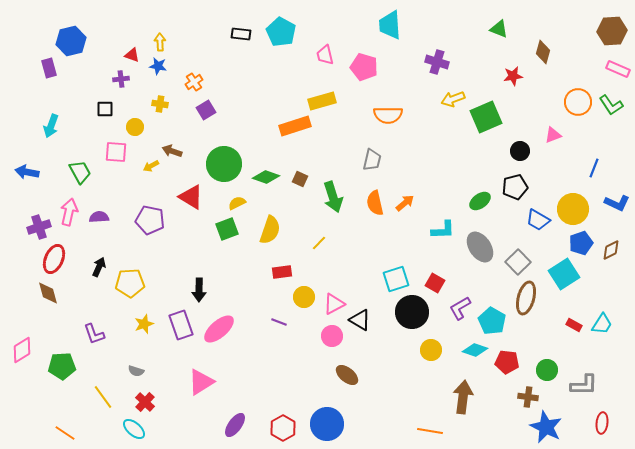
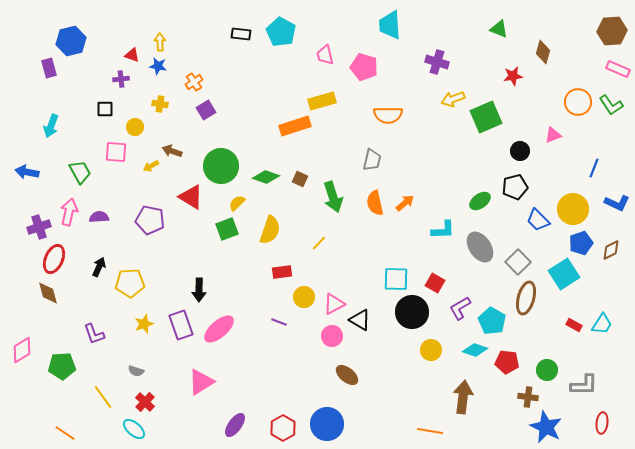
green circle at (224, 164): moved 3 px left, 2 px down
yellow semicircle at (237, 203): rotated 18 degrees counterclockwise
blue trapezoid at (538, 220): rotated 15 degrees clockwise
cyan square at (396, 279): rotated 20 degrees clockwise
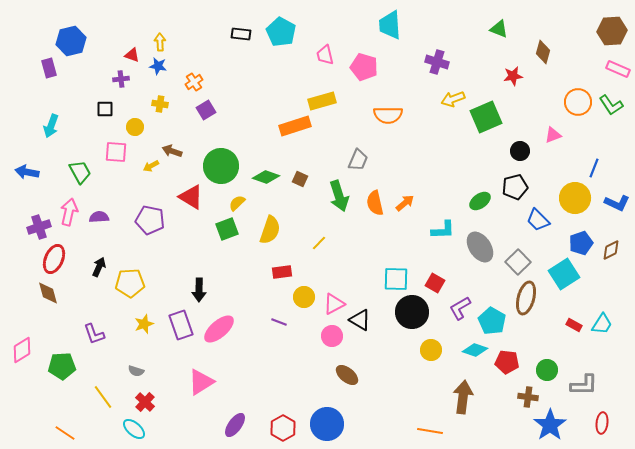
gray trapezoid at (372, 160): moved 14 px left; rotated 10 degrees clockwise
green arrow at (333, 197): moved 6 px right, 1 px up
yellow circle at (573, 209): moved 2 px right, 11 px up
blue star at (546, 427): moved 4 px right, 2 px up; rotated 12 degrees clockwise
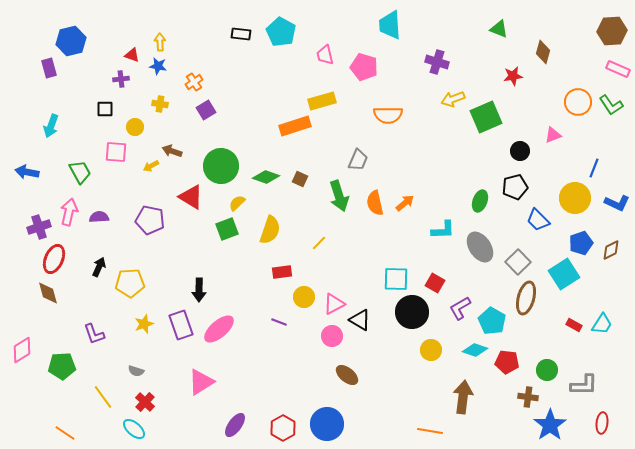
green ellipse at (480, 201): rotated 35 degrees counterclockwise
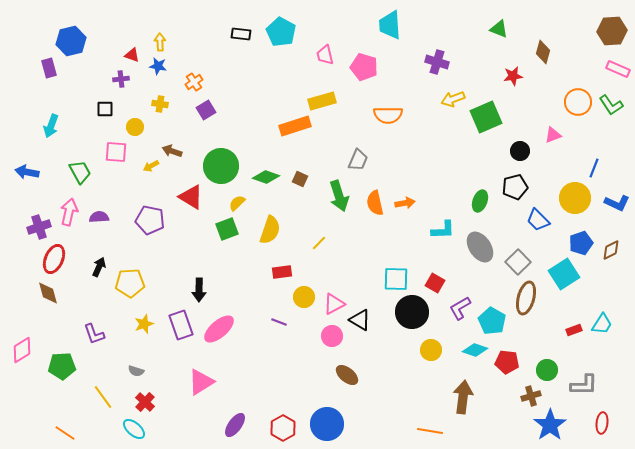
orange arrow at (405, 203): rotated 30 degrees clockwise
red rectangle at (574, 325): moved 5 px down; rotated 49 degrees counterclockwise
brown cross at (528, 397): moved 3 px right, 1 px up; rotated 24 degrees counterclockwise
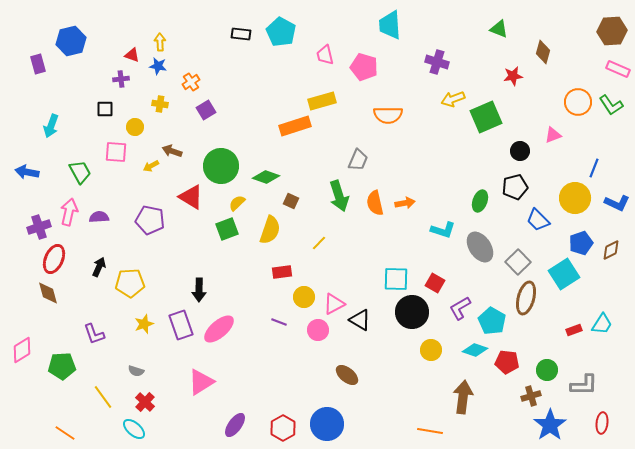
purple rectangle at (49, 68): moved 11 px left, 4 px up
orange cross at (194, 82): moved 3 px left
brown square at (300, 179): moved 9 px left, 22 px down
cyan L-shape at (443, 230): rotated 20 degrees clockwise
pink circle at (332, 336): moved 14 px left, 6 px up
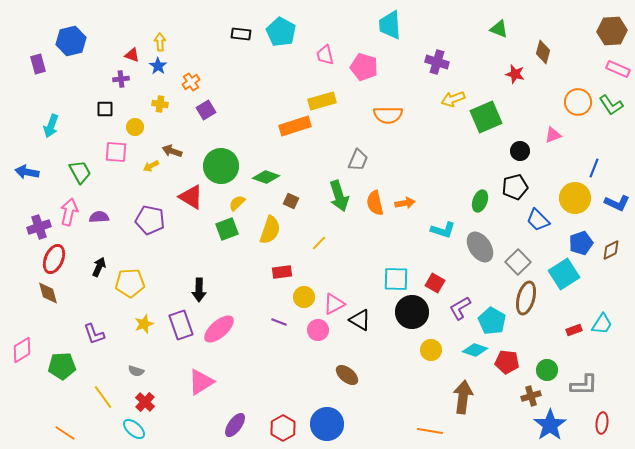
blue star at (158, 66): rotated 24 degrees clockwise
red star at (513, 76): moved 2 px right, 2 px up; rotated 24 degrees clockwise
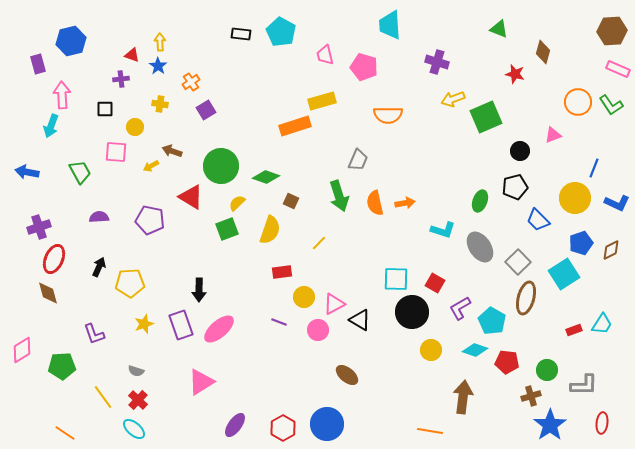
pink arrow at (69, 212): moved 7 px left, 117 px up; rotated 16 degrees counterclockwise
red cross at (145, 402): moved 7 px left, 2 px up
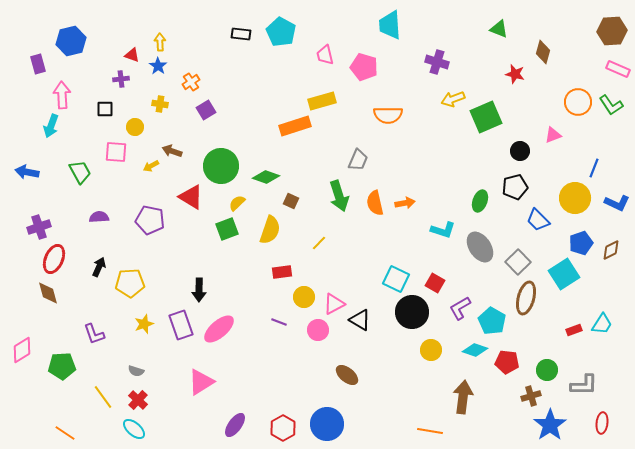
cyan square at (396, 279): rotated 24 degrees clockwise
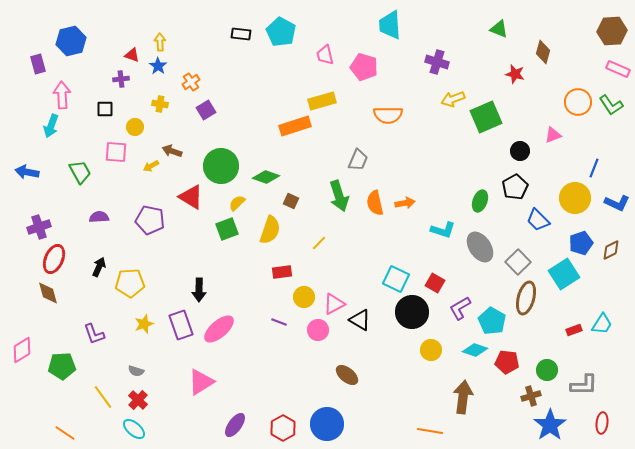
black pentagon at (515, 187): rotated 15 degrees counterclockwise
